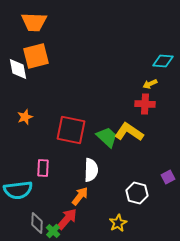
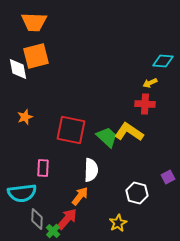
yellow arrow: moved 1 px up
cyan semicircle: moved 4 px right, 3 px down
gray diamond: moved 4 px up
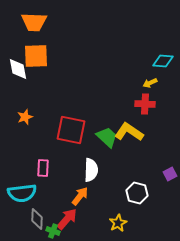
orange square: rotated 12 degrees clockwise
purple square: moved 2 px right, 3 px up
green cross: rotated 24 degrees counterclockwise
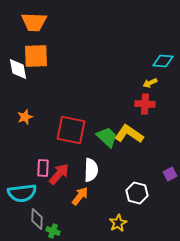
yellow L-shape: moved 2 px down
red arrow: moved 8 px left, 45 px up
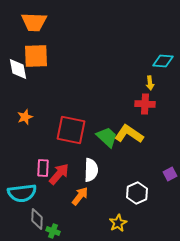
yellow arrow: rotated 72 degrees counterclockwise
white hexagon: rotated 20 degrees clockwise
